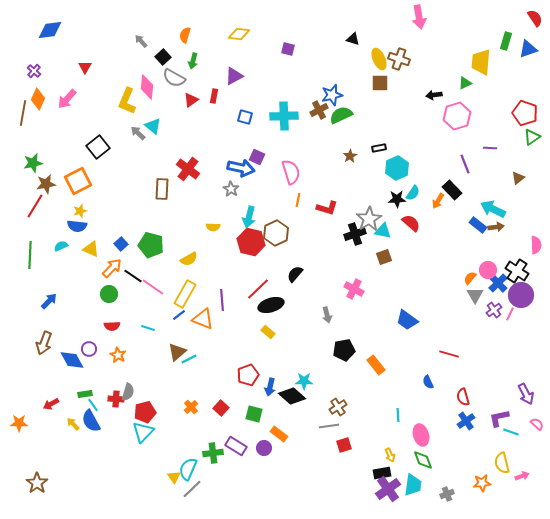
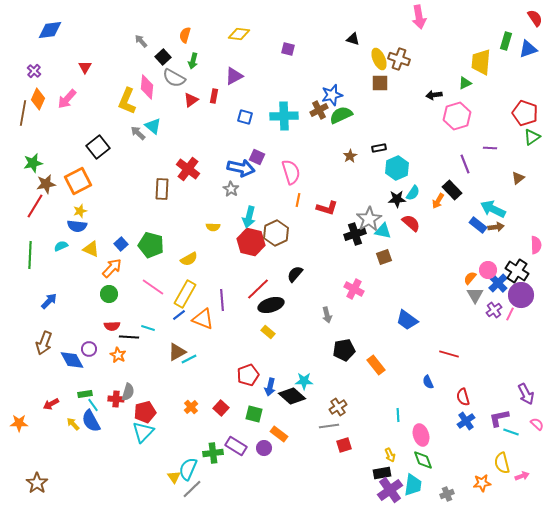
black line at (133, 276): moved 4 px left, 61 px down; rotated 30 degrees counterclockwise
brown triangle at (177, 352): rotated 12 degrees clockwise
purple cross at (388, 489): moved 2 px right, 1 px down
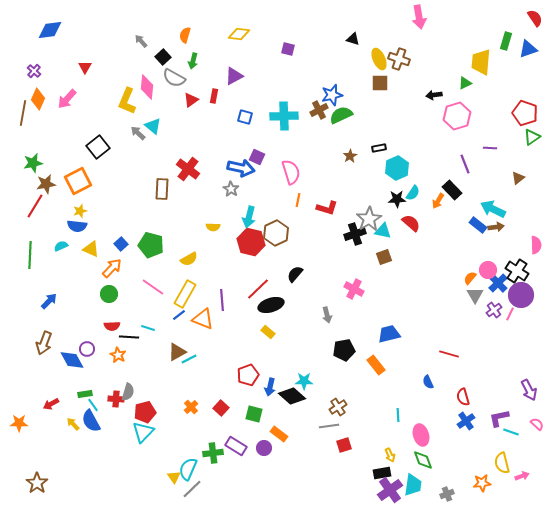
blue trapezoid at (407, 320): moved 18 px left, 14 px down; rotated 130 degrees clockwise
purple circle at (89, 349): moved 2 px left
purple arrow at (526, 394): moved 3 px right, 4 px up
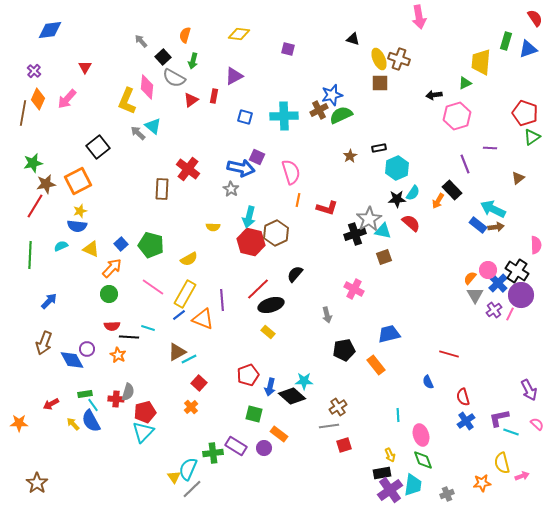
red square at (221, 408): moved 22 px left, 25 px up
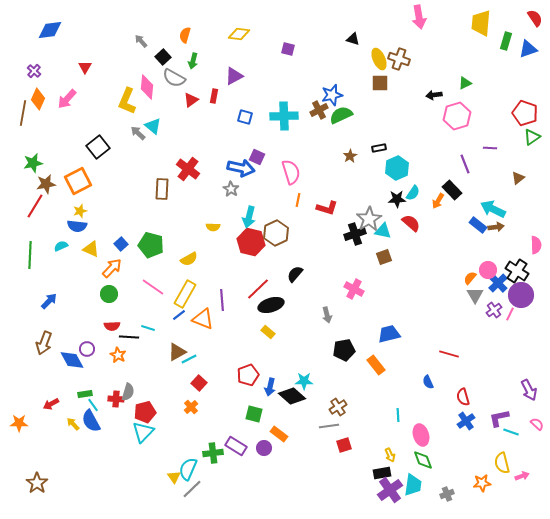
yellow trapezoid at (481, 62): moved 39 px up
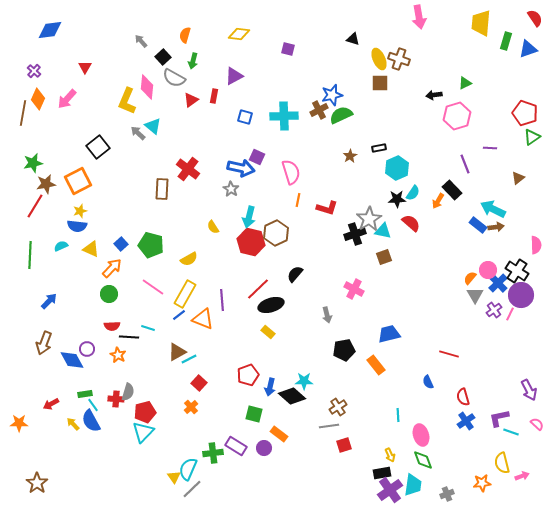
yellow semicircle at (213, 227): rotated 56 degrees clockwise
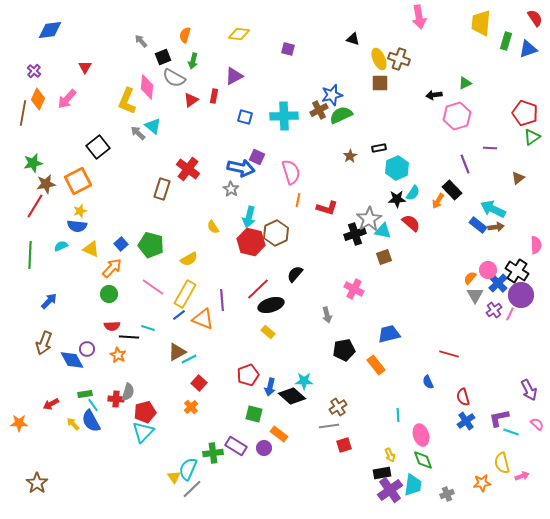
black square at (163, 57): rotated 21 degrees clockwise
brown rectangle at (162, 189): rotated 15 degrees clockwise
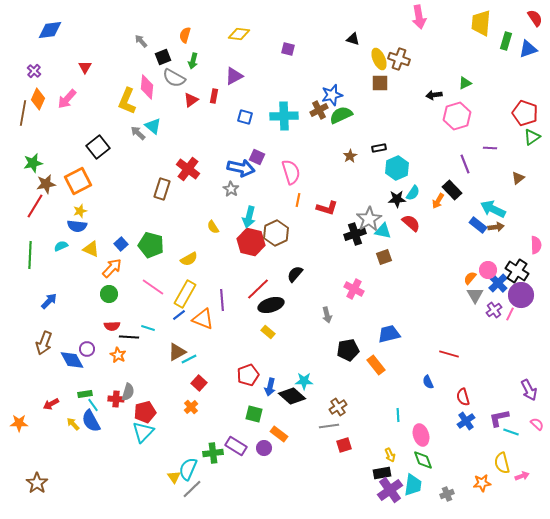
black pentagon at (344, 350): moved 4 px right
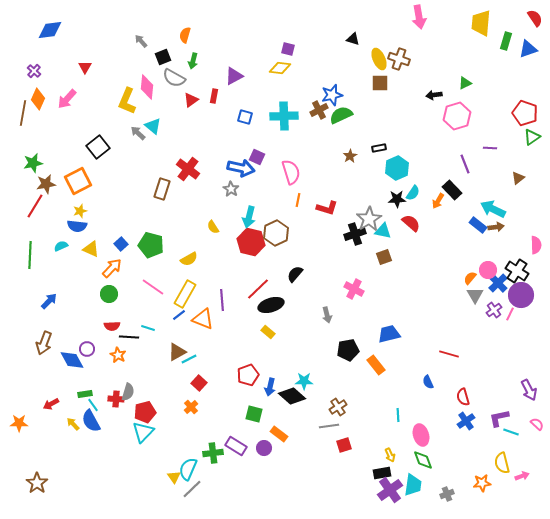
yellow diamond at (239, 34): moved 41 px right, 34 px down
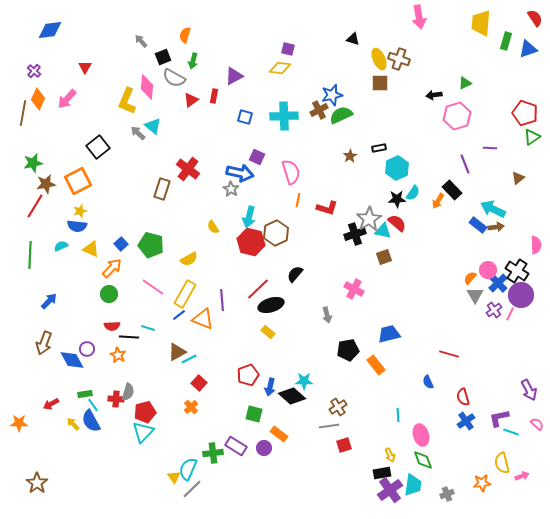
blue arrow at (241, 168): moved 1 px left, 5 px down
red semicircle at (411, 223): moved 14 px left
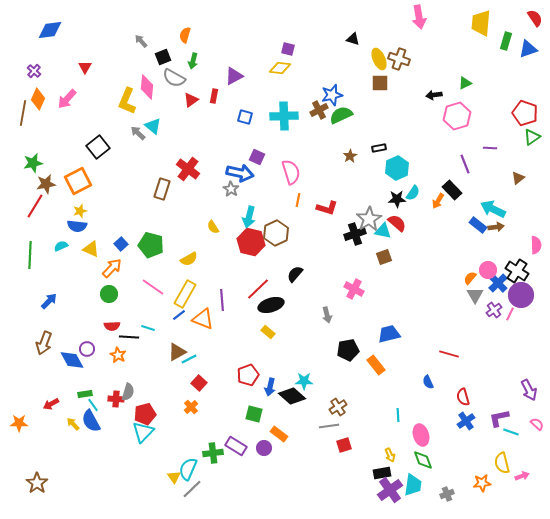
red pentagon at (145, 412): moved 2 px down
